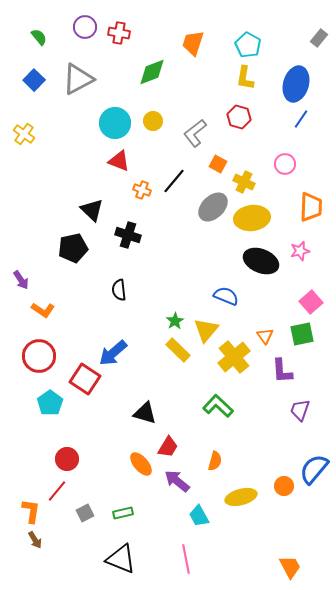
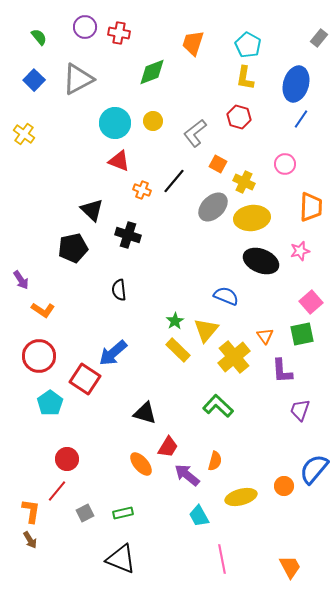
purple arrow at (177, 481): moved 10 px right, 6 px up
brown arrow at (35, 540): moved 5 px left
pink line at (186, 559): moved 36 px right
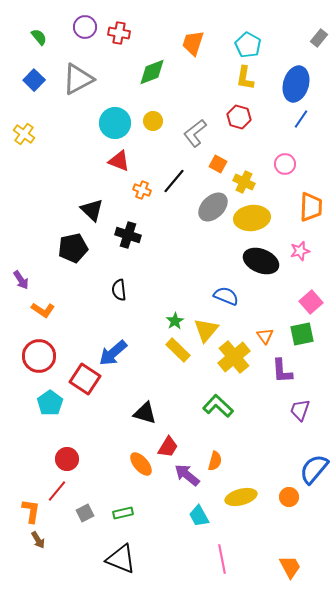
orange circle at (284, 486): moved 5 px right, 11 px down
brown arrow at (30, 540): moved 8 px right
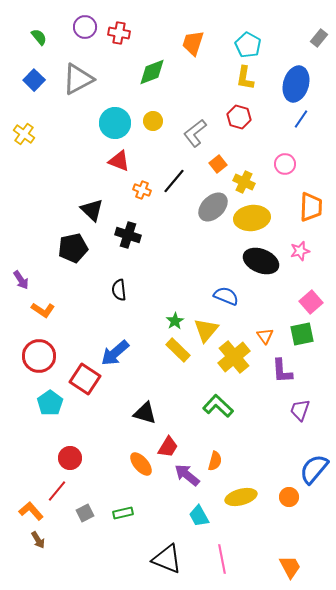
orange square at (218, 164): rotated 24 degrees clockwise
blue arrow at (113, 353): moved 2 px right
red circle at (67, 459): moved 3 px right, 1 px up
orange L-shape at (31, 511): rotated 50 degrees counterclockwise
black triangle at (121, 559): moved 46 px right
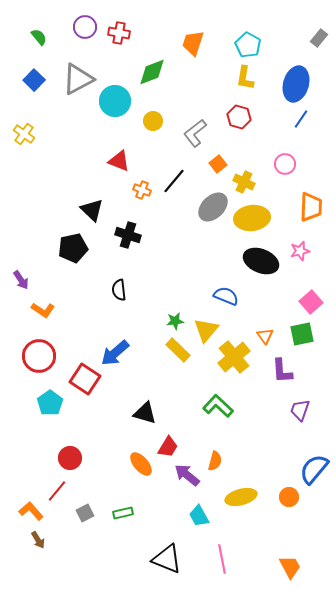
cyan circle at (115, 123): moved 22 px up
green star at (175, 321): rotated 24 degrees clockwise
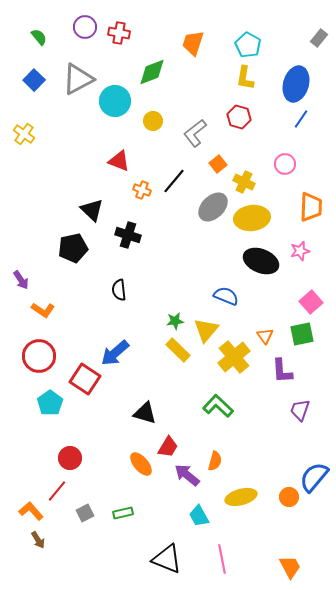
blue semicircle at (314, 469): moved 8 px down
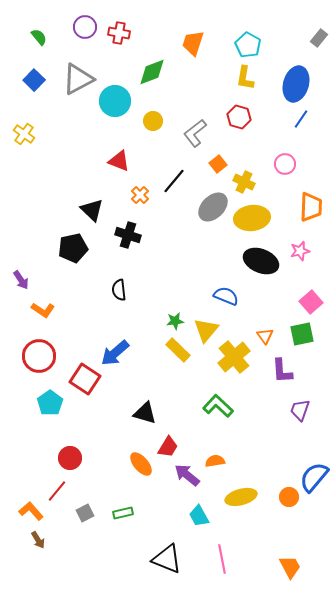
orange cross at (142, 190): moved 2 px left, 5 px down; rotated 24 degrees clockwise
orange semicircle at (215, 461): rotated 114 degrees counterclockwise
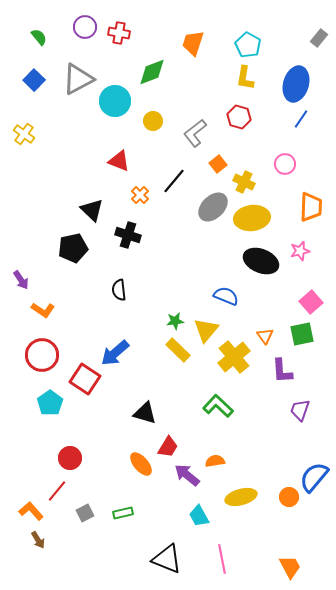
red circle at (39, 356): moved 3 px right, 1 px up
